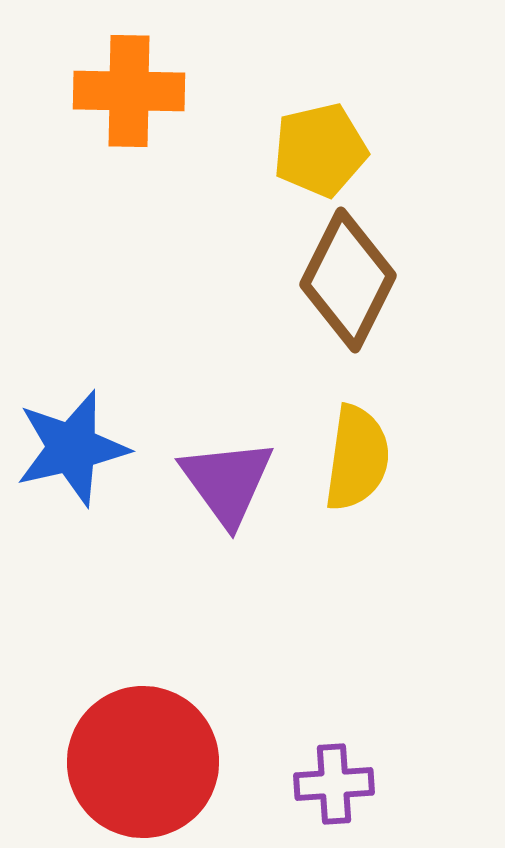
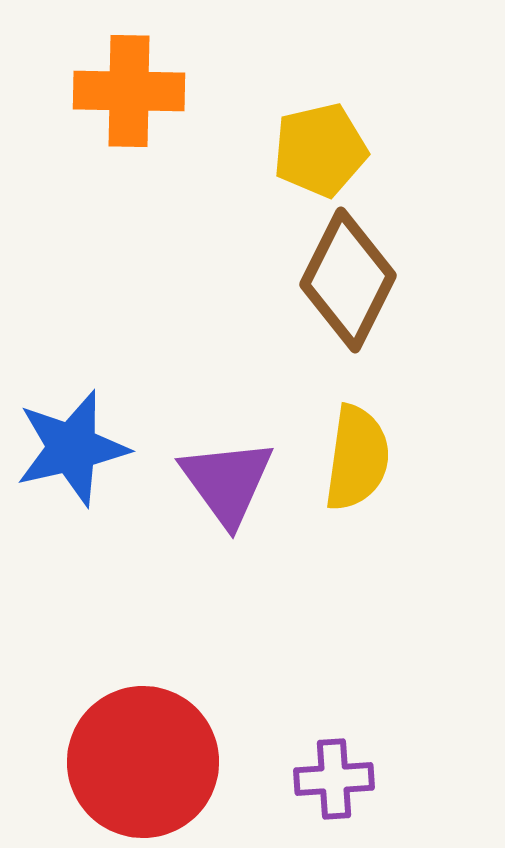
purple cross: moved 5 px up
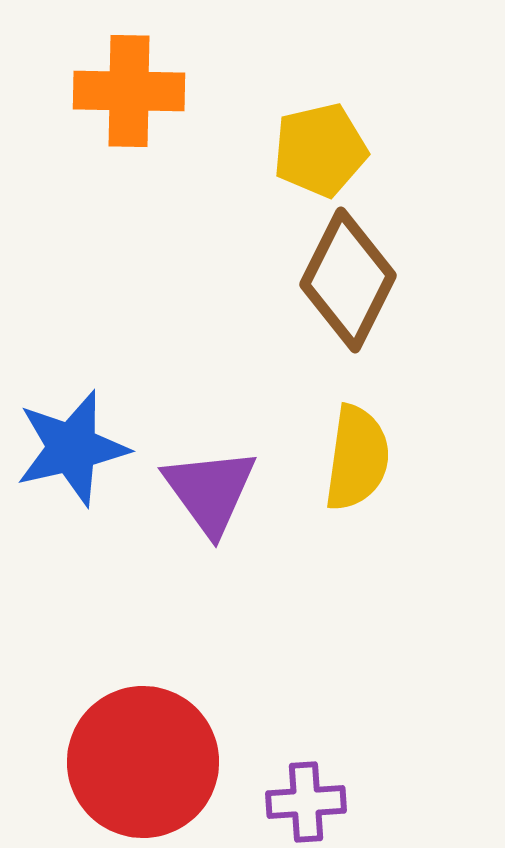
purple triangle: moved 17 px left, 9 px down
purple cross: moved 28 px left, 23 px down
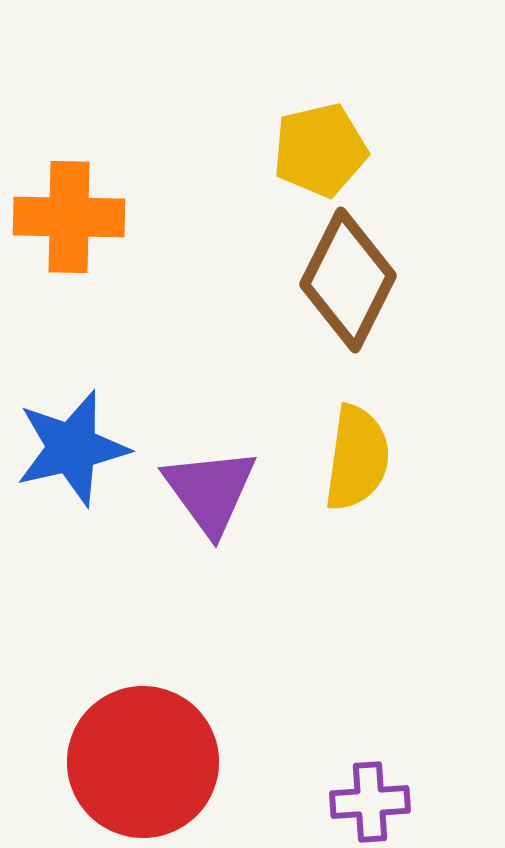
orange cross: moved 60 px left, 126 px down
purple cross: moved 64 px right
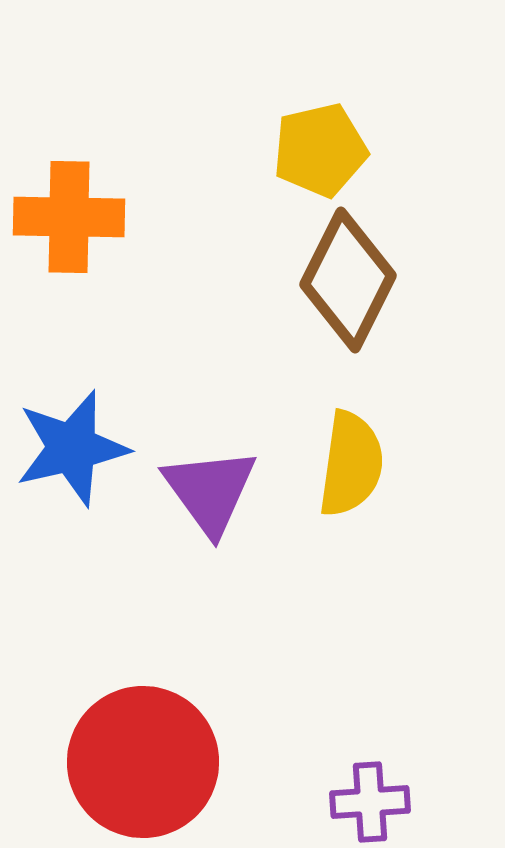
yellow semicircle: moved 6 px left, 6 px down
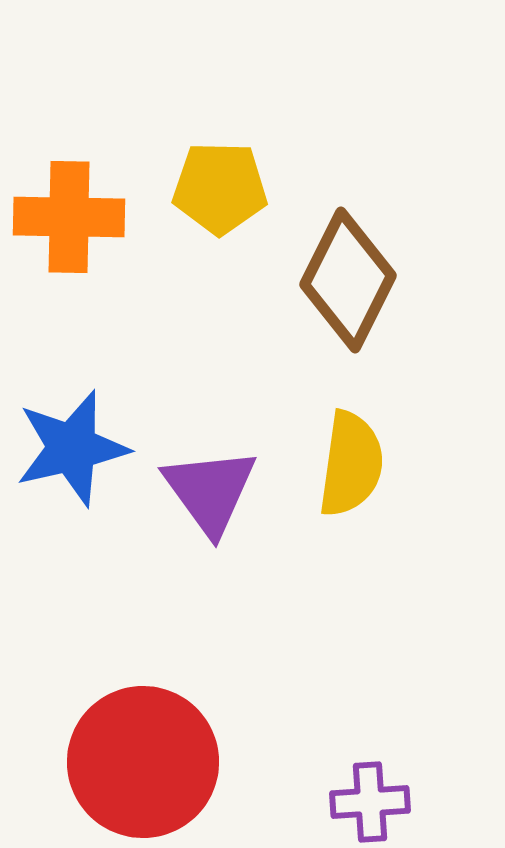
yellow pentagon: moved 100 px left, 38 px down; rotated 14 degrees clockwise
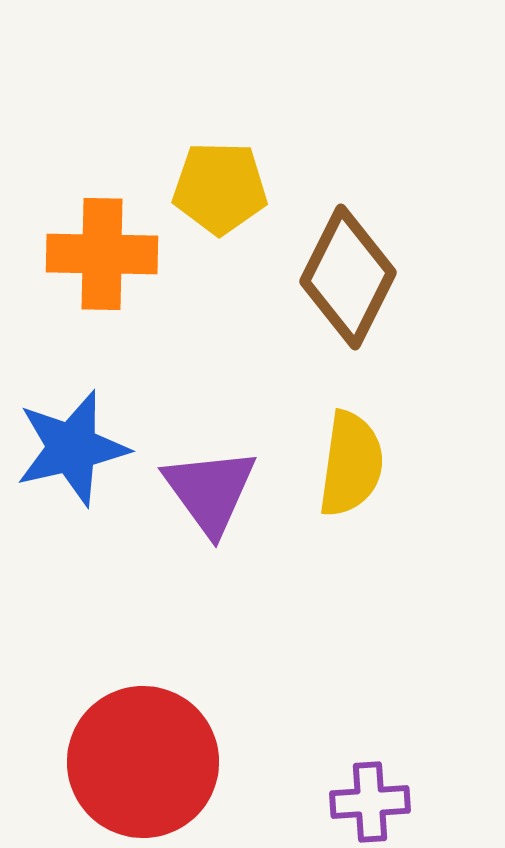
orange cross: moved 33 px right, 37 px down
brown diamond: moved 3 px up
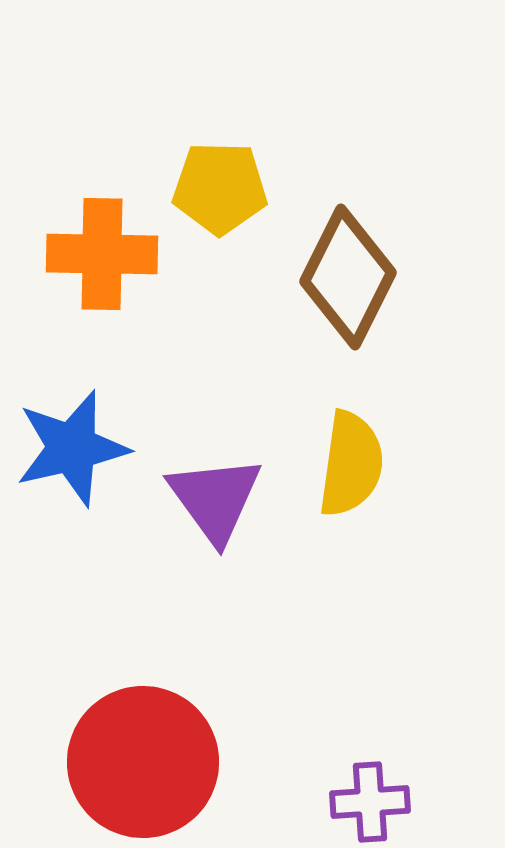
purple triangle: moved 5 px right, 8 px down
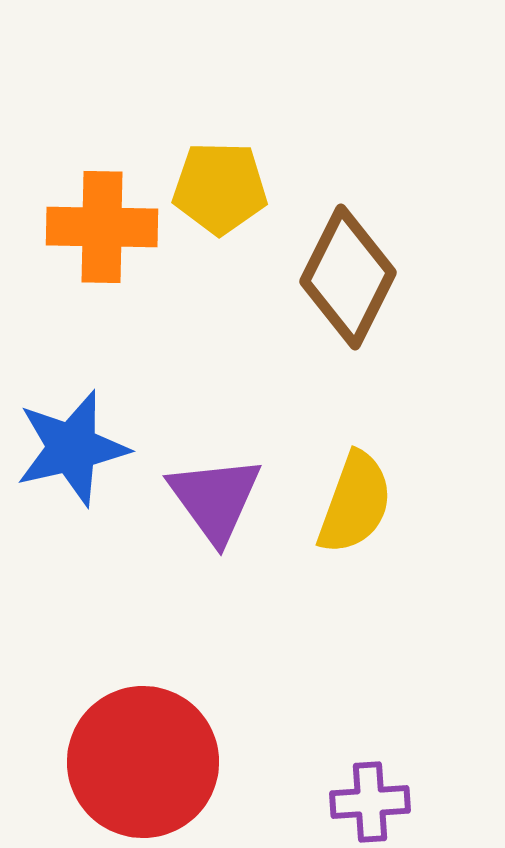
orange cross: moved 27 px up
yellow semicircle: moved 4 px right, 39 px down; rotated 12 degrees clockwise
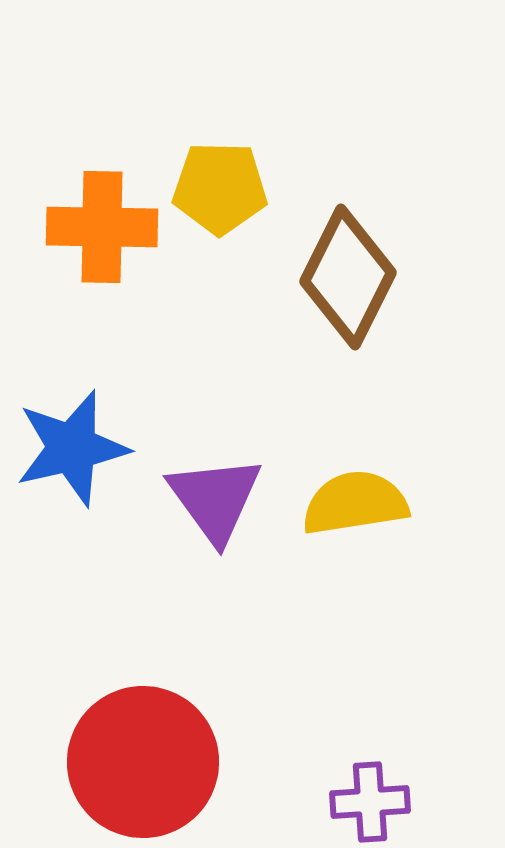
yellow semicircle: rotated 119 degrees counterclockwise
